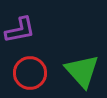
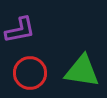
green triangle: rotated 39 degrees counterclockwise
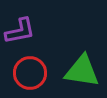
purple L-shape: moved 1 px down
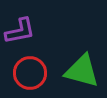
green triangle: rotated 6 degrees clockwise
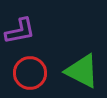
green triangle: rotated 12 degrees clockwise
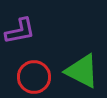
red circle: moved 4 px right, 4 px down
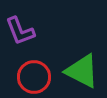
purple L-shape: rotated 80 degrees clockwise
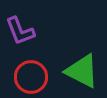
red circle: moved 3 px left
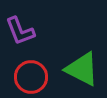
green triangle: moved 2 px up
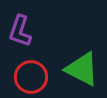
purple L-shape: rotated 40 degrees clockwise
